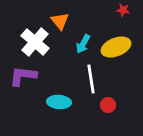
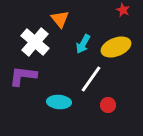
red star: rotated 16 degrees clockwise
orange triangle: moved 2 px up
white line: rotated 44 degrees clockwise
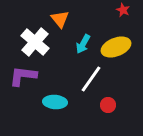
cyan ellipse: moved 4 px left
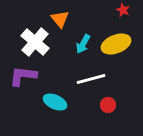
yellow ellipse: moved 3 px up
white line: rotated 40 degrees clockwise
cyan ellipse: rotated 20 degrees clockwise
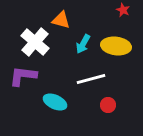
orange triangle: moved 1 px right, 1 px down; rotated 36 degrees counterclockwise
yellow ellipse: moved 2 px down; rotated 28 degrees clockwise
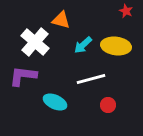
red star: moved 3 px right, 1 px down
cyan arrow: moved 1 px down; rotated 18 degrees clockwise
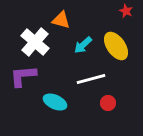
yellow ellipse: rotated 48 degrees clockwise
purple L-shape: rotated 12 degrees counterclockwise
red circle: moved 2 px up
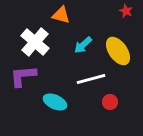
orange triangle: moved 5 px up
yellow ellipse: moved 2 px right, 5 px down
red circle: moved 2 px right, 1 px up
